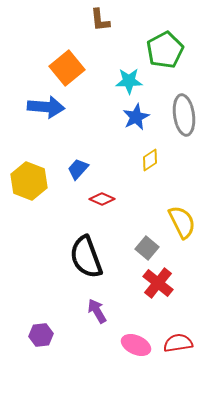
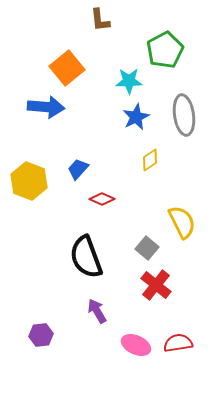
red cross: moved 2 px left, 2 px down
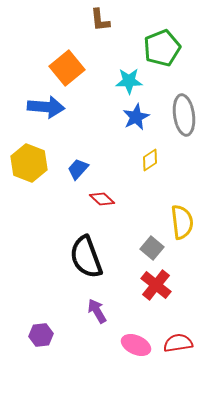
green pentagon: moved 3 px left, 2 px up; rotated 6 degrees clockwise
yellow hexagon: moved 18 px up
red diamond: rotated 20 degrees clockwise
yellow semicircle: rotated 20 degrees clockwise
gray square: moved 5 px right
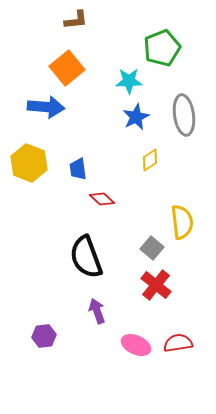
brown L-shape: moved 24 px left; rotated 90 degrees counterclockwise
blue trapezoid: rotated 50 degrees counterclockwise
purple arrow: rotated 10 degrees clockwise
purple hexagon: moved 3 px right, 1 px down
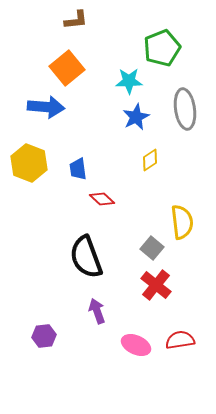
gray ellipse: moved 1 px right, 6 px up
red semicircle: moved 2 px right, 3 px up
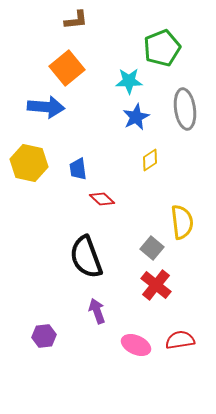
yellow hexagon: rotated 9 degrees counterclockwise
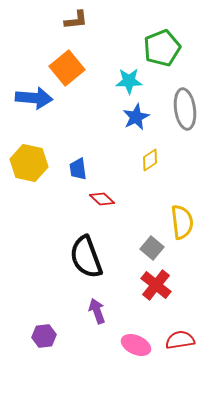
blue arrow: moved 12 px left, 9 px up
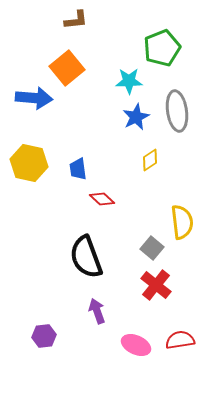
gray ellipse: moved 8 px left, 2 px down
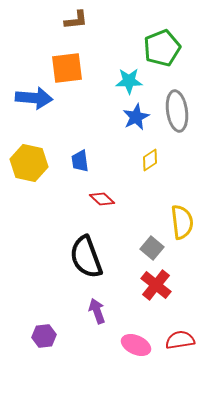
orange square: rotated 32 degrees clockwise
blue trapezoid: moved 2 px right, 8 px up
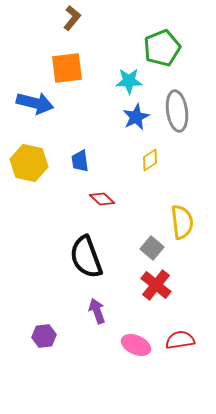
brown L-shape: moved 4 px left, 2 px up; rotated 45 degrees counterclockwise
blue arrow: moved 1 px right, 5 px down; rotated 9 degrees clockwise
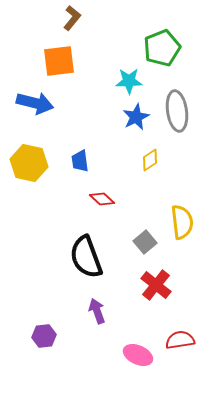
orange square: moved 8 px left, 7 px up
gray square: moved 7 px left, 6 px up; rotated 10 degrees clockwise
pink ellipse: moved 2 px right, 10 px down
